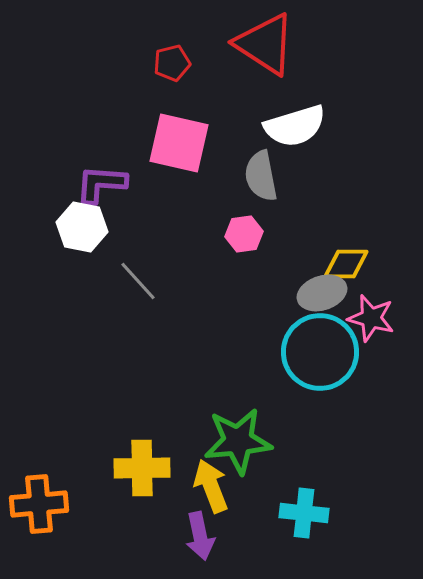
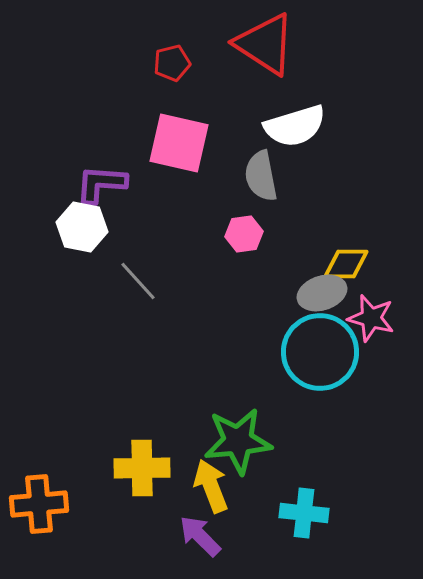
purple arrow: rotated 147 degrees clockwise
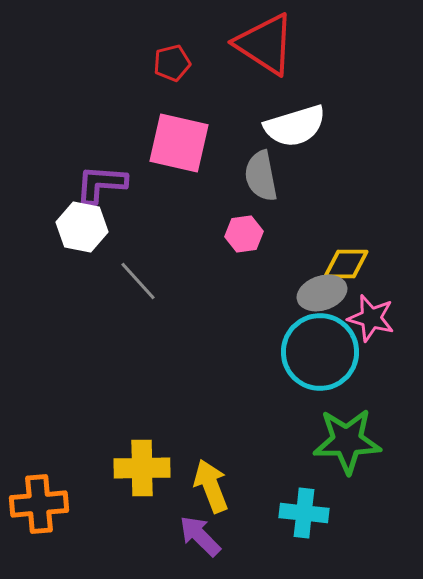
green star: moved 109 px right; rotated 4 degrees clockwise
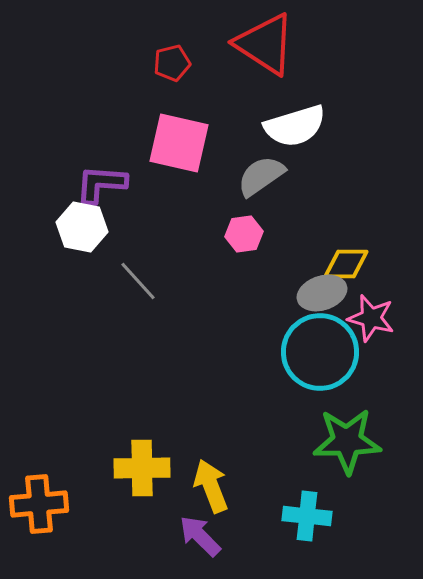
gray semicircle: rotated 66 degrees clockwise
cyan cross: moved 3 px right, 3 px down
